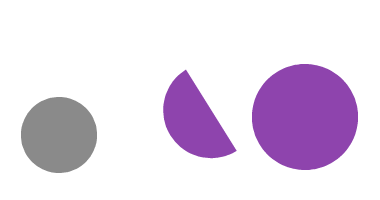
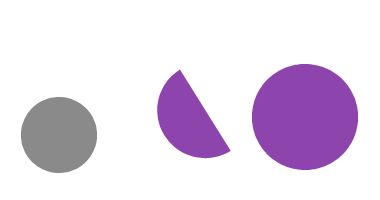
purple semicircle: moved 6 px left
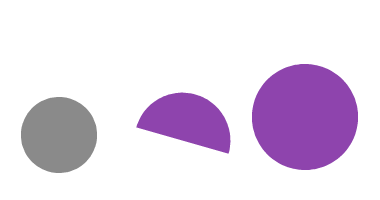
purple semicircle: rotated 138 degrees clockwise
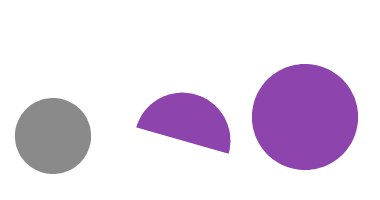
gray circle: moved 6 px left, 1 px down
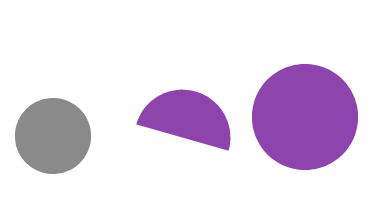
purple semicircle: moved 3 px up
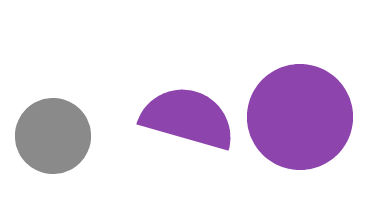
purple circle: moved 5 px left
